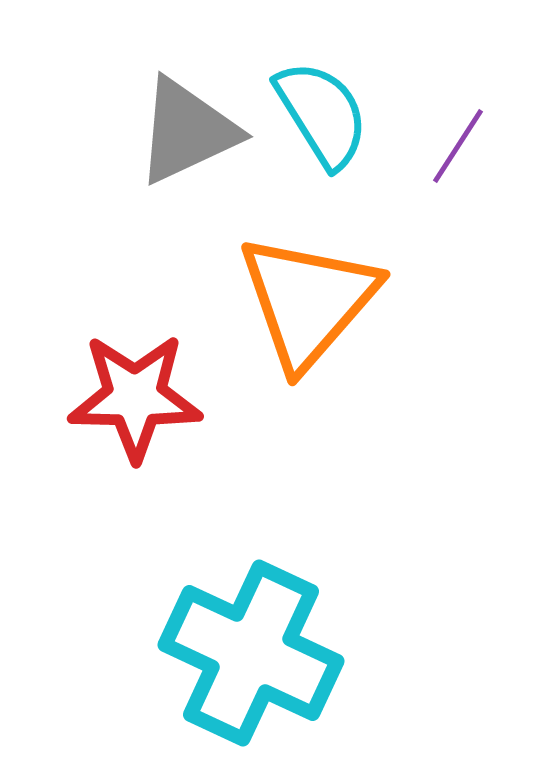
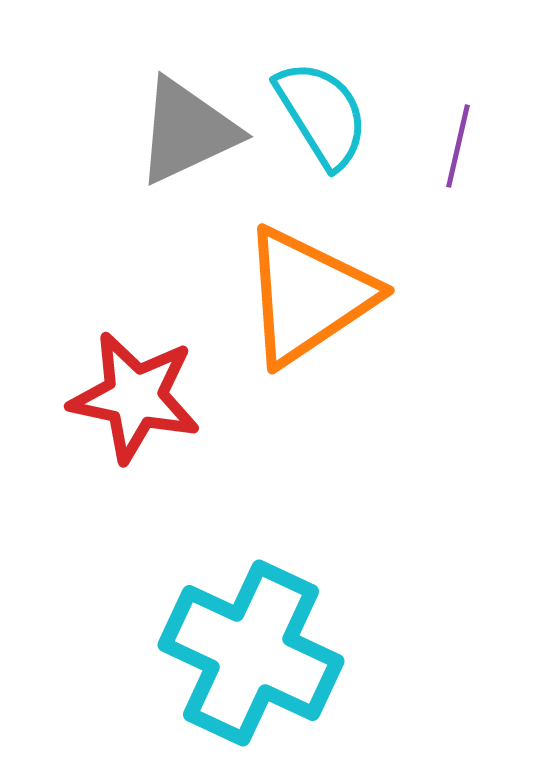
purple line: rotated 20 degrees counterclockwise
orange triangle: moved 5 px up; rotated 15 degrees clockwise
red star: rotated 11 degrees clockwise
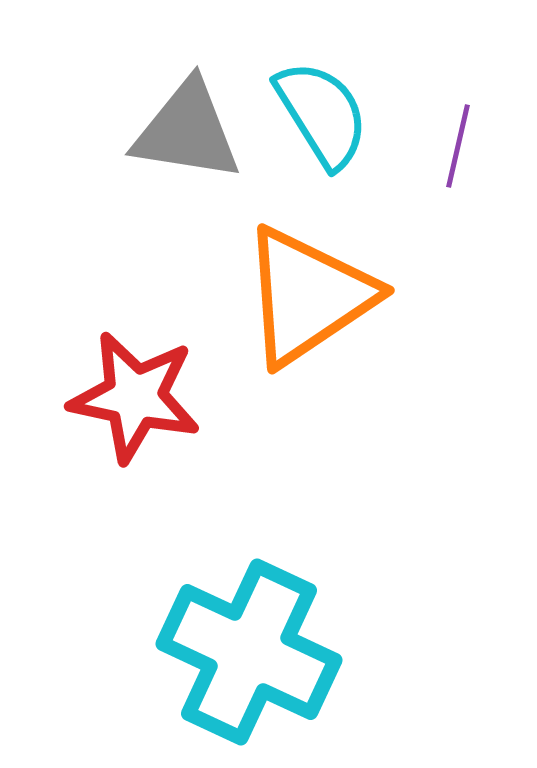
gray triangle: rotated 34 degrees clockwise
cyan cross: moved 2 px left, 1 px up
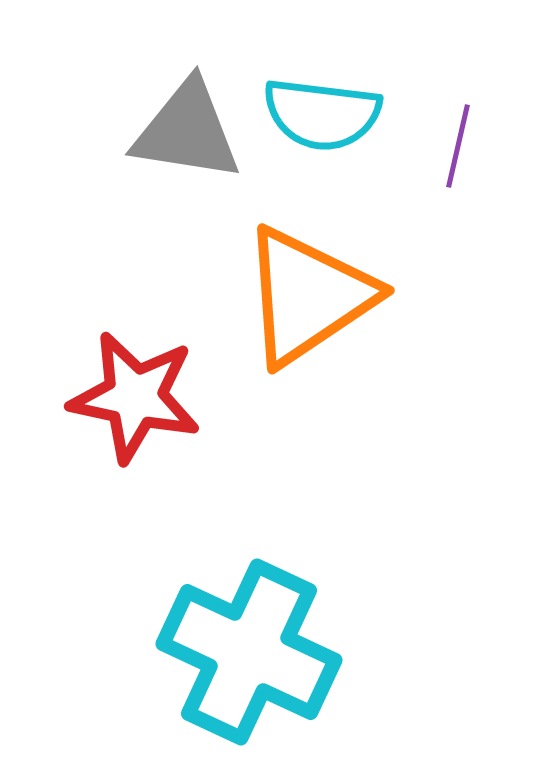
cyan semicircle: rotated 129 degrees clockwise
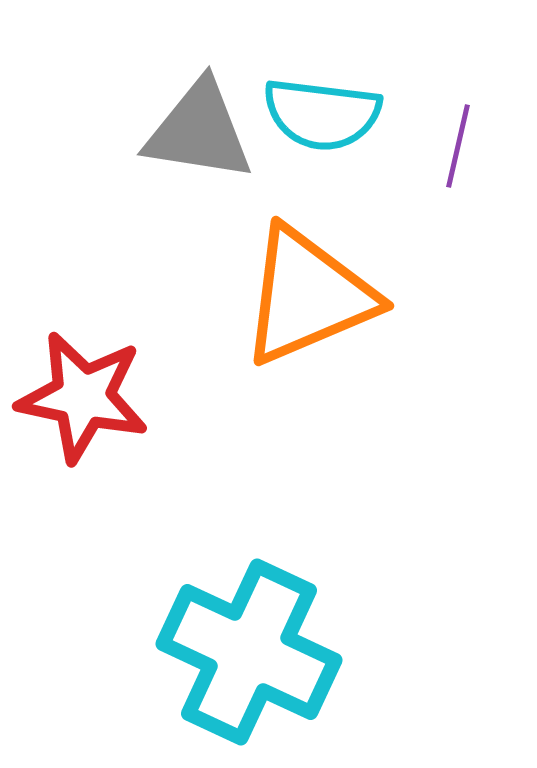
gray triangle: moved 12 px right
orange triangle: rotated 11 degrees clockwise
red star: moved 52 px left
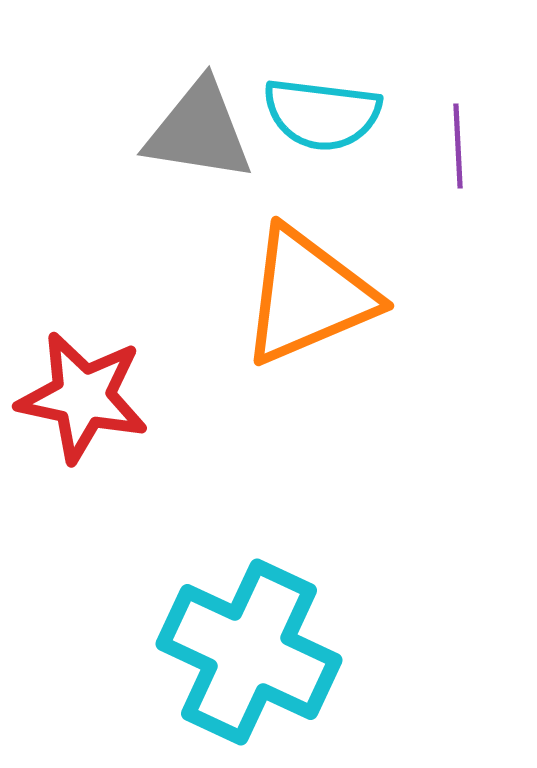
purple line: rotated 16 degrees counterclockwise
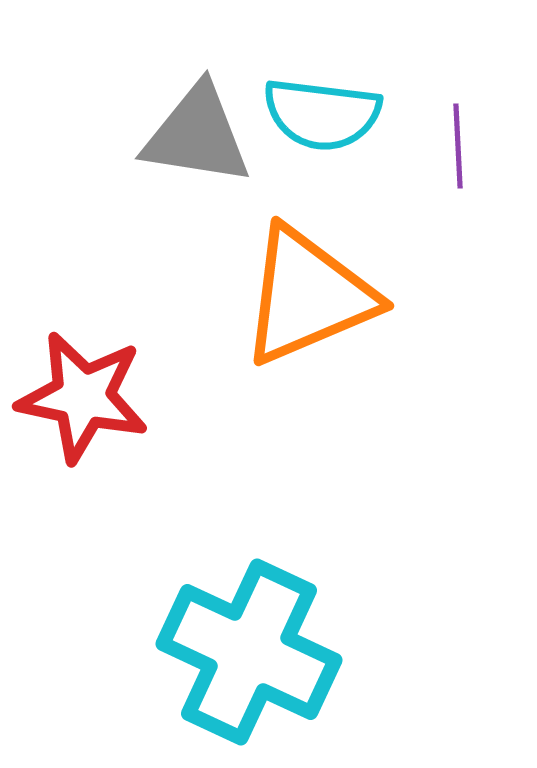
gray triangle: moved 2 px left, 4 px down
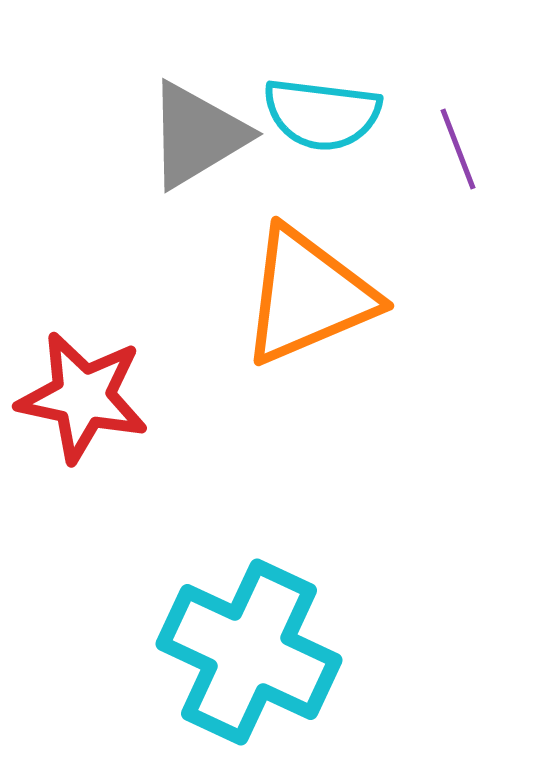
gray triangle: rotated 40 degrees counterclockwise
purple line: moved 3 px down; rotated 18 degrees counterclockwise
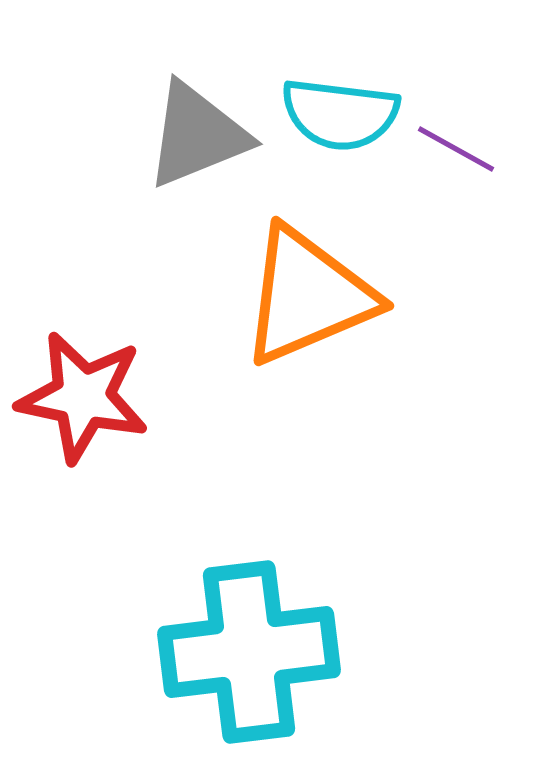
cyan semicircle: moved 18 px right
gray triangle: rotated 9 degrees clockwise
purple line: moved 2 px left; rotated 40 degrees counterclockwise
cyan cross: rotated 32 degrees counterclockwise
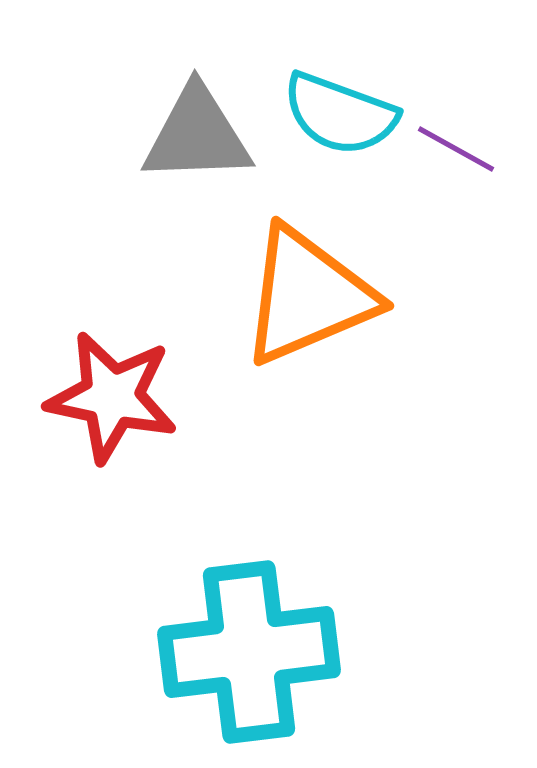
cyan semicircle: rotated 13 degrees clockwise
gray triangle: rotated 20 degrees clockwise
red star: moved 29 px right
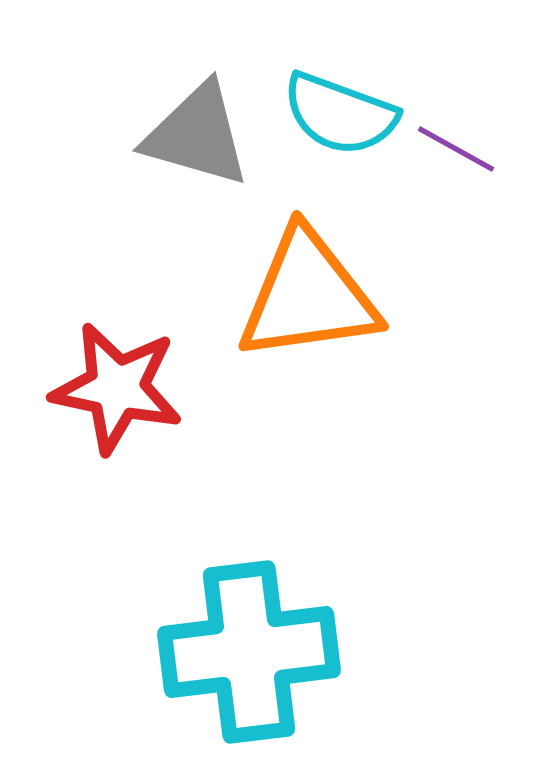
gray triangle: rotated 18 degrees clockwise
orange triangle: rotated 15 degrees clockwise
red star: moved 5 px right, 9 px up
